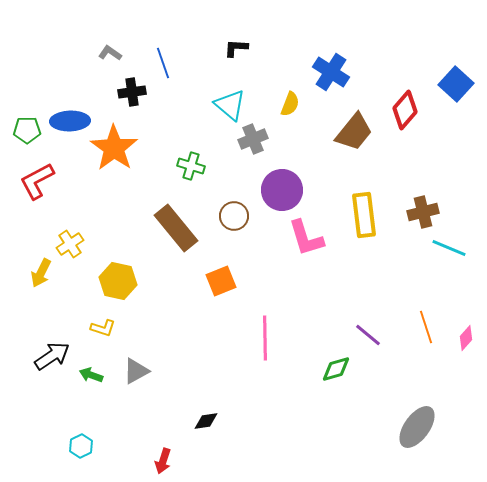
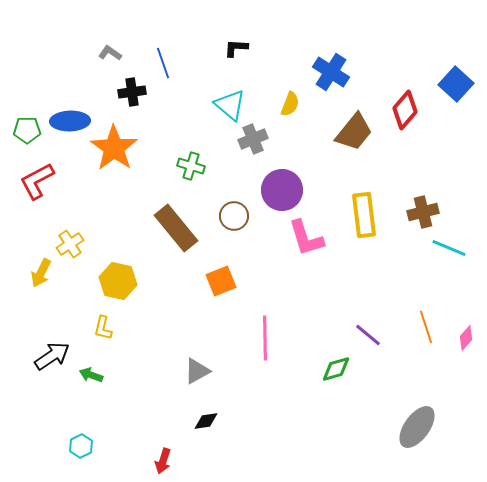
yellow L-shape: rotated 85 degrees clockwise
gray triangle: moved 61 px right
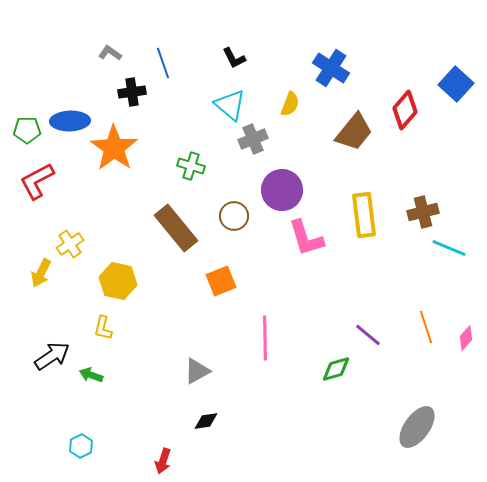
black L-shape: moved 2 px left, 10 px down; rotated 120 degrees counterclockwise
blue cross: moved 4 px up
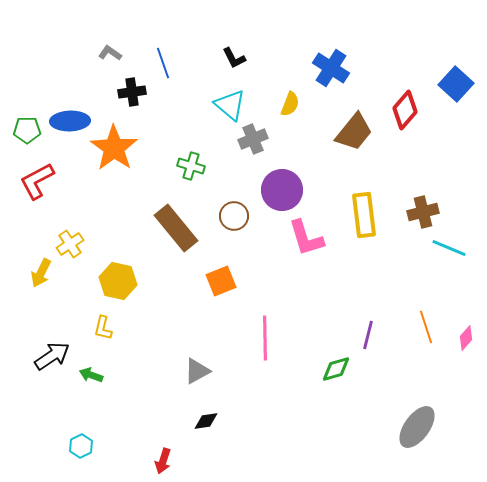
purple line: rotated 64 degrees clockwise
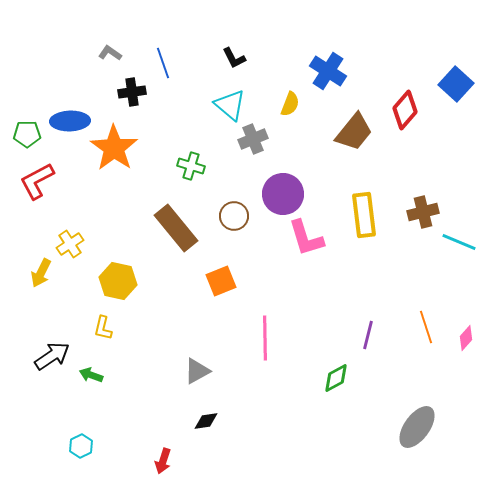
blue cross: moved 3 px left, 3 px down
green pentagon: moved 4 px down
purple circle: moved 1 px right, 4 px down
cyan line: moved 10 px right, 6 px up
green diamond: moved 9 px down; rotated 12 degrees counterclockwise
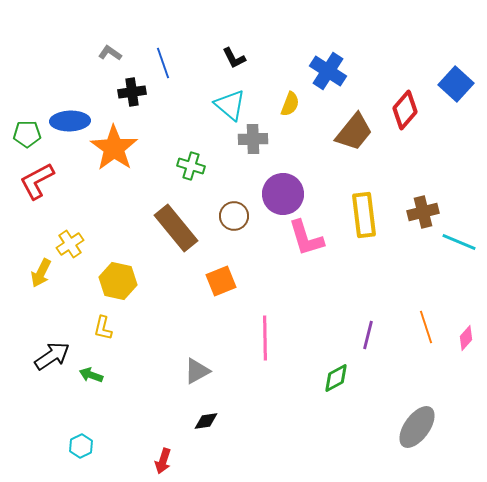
gray cross: rotated 20 degrees clockwise
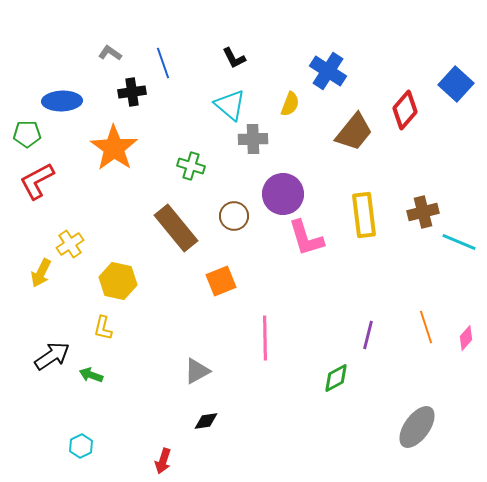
blue ellipse: moved 8 px left, 20 px up
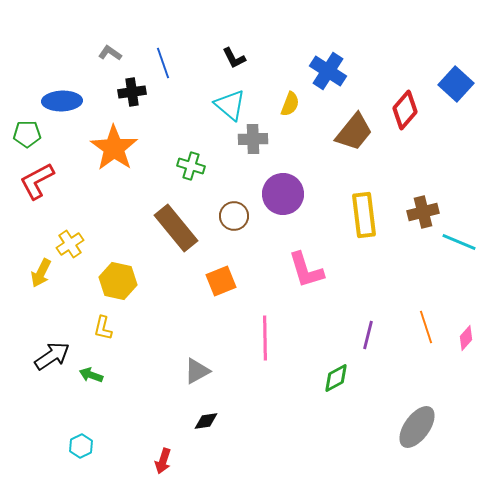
pink L-shape: moved 32 px down
